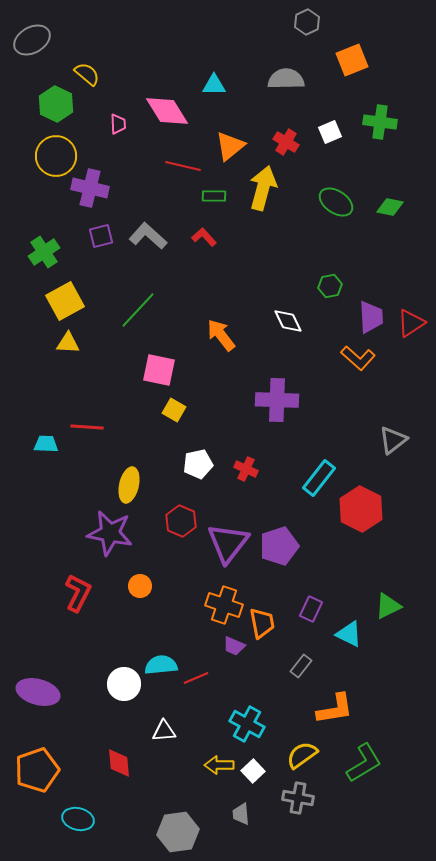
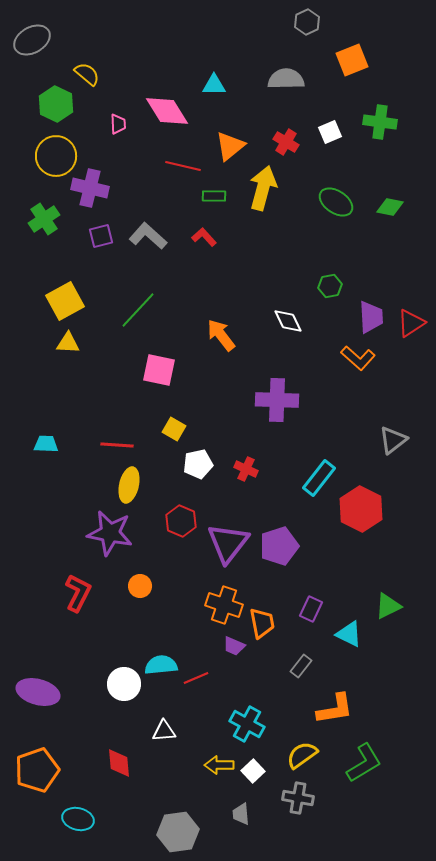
green cross at (44, 252): moved 33 px up
yellow square at (174, 410): moved 19 px down
red line at (87, 427): moved 30 px right, 18 px down
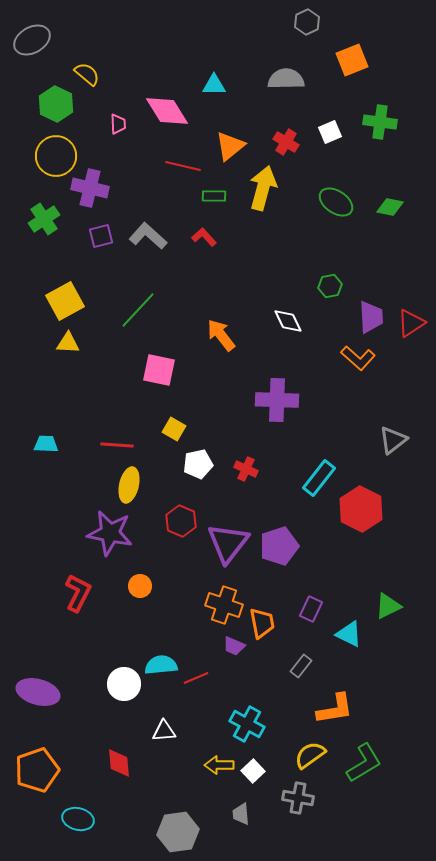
yellow semicircle at (302, 755): moved 8 px right
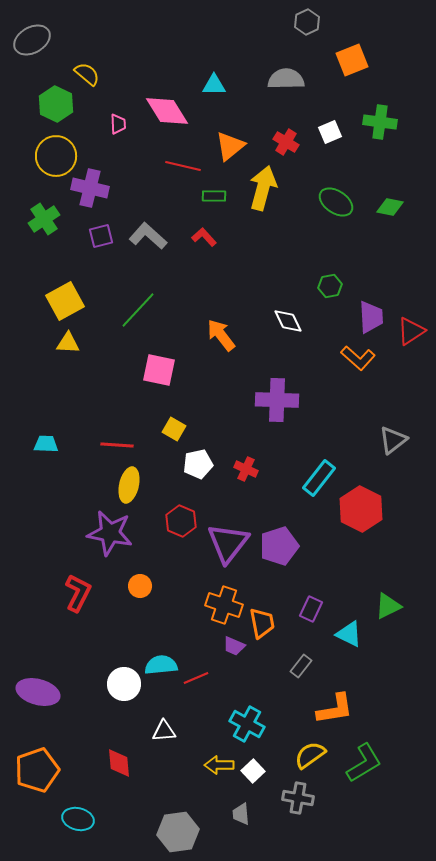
red triangle at (411, 323): moved 8 px down
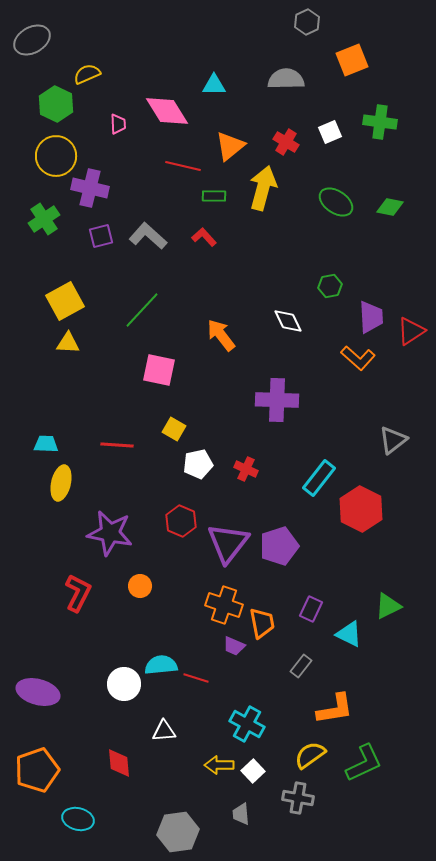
yellow semicircle at (87, 74): rotated 64 degrees counterclockwise
green line at (138, 310): moved 4 px right
yellow ellipse at (129, 485): moved 68 px left, 2 px up
red line at (196, 678): rotated 40 degrees clockwise
green L-shape at (364, 763): rotated 6 degrees clockwise
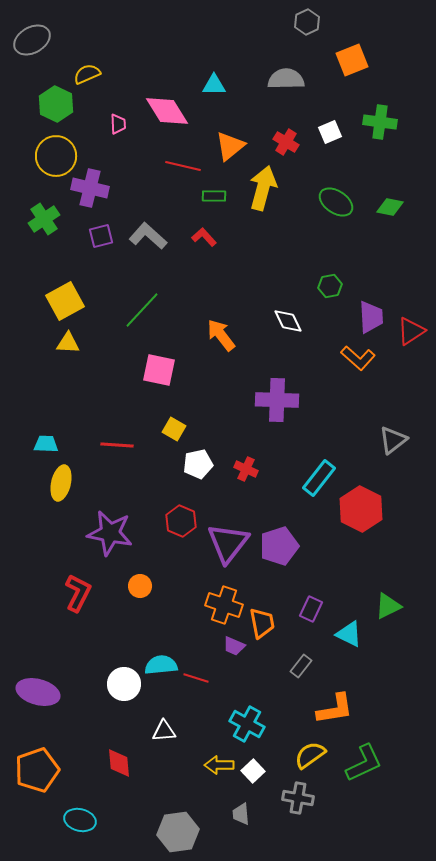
cyan ellipse at (78, 819): moved 2 px right, 1 px down
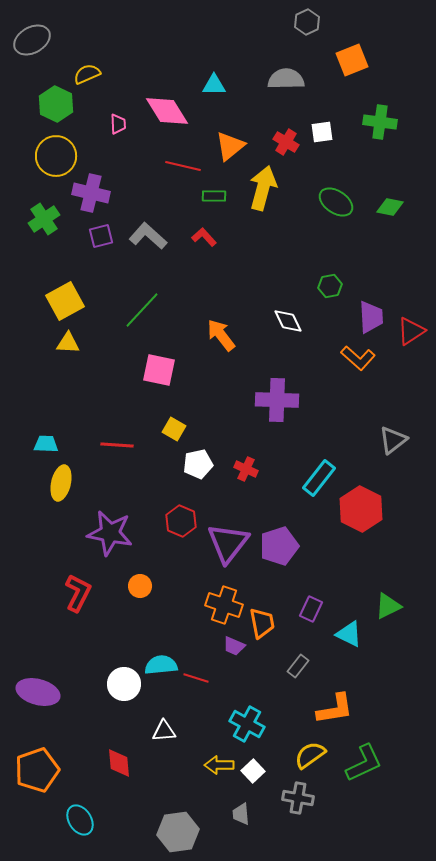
white square at (330, 132): moved 8 px left; rotated 15 degrees clockwise
purple cross at (90, 188): moved 1 px right, 5 px down
gray rectangle at (301, 666): moved 3 px left
cyan ellipse at (80, 820): rotated 44 degrees clockwise
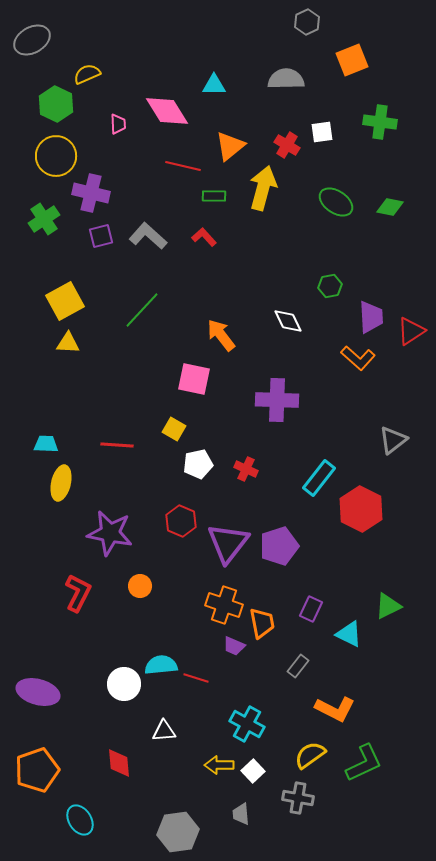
red cross at (286, 142): moved 1 px right, 3 px down
pink square at (159, 370): moved 35 px right, 9 px down
orange L-shape at (335, 709): rotated 36 degrees clockwise
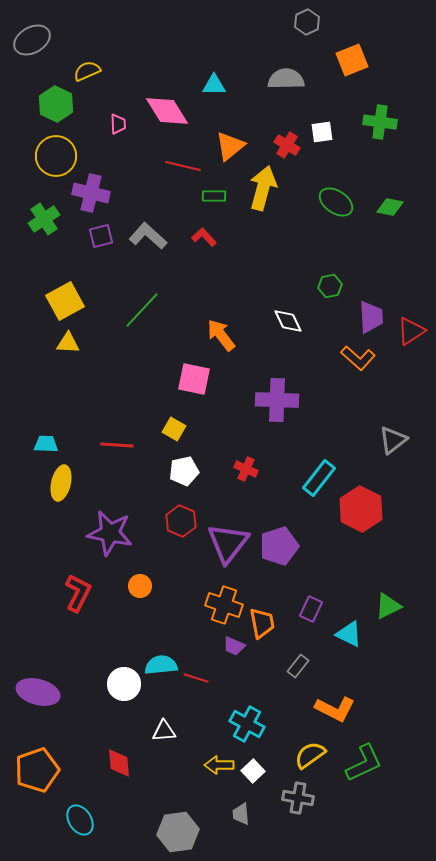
yellow semicircle at (87, 74): moved 3 px up
white pentagon at (198, 464): moved 14 px left, 7 px down
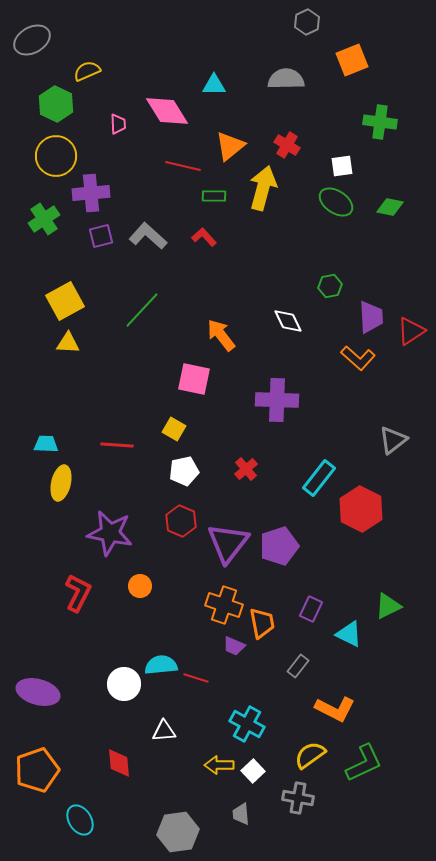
white square at (322, 132): moved 20 px right, 34 px down
purple cross at (91, 193): rotated 18 degrees counterclockwise
red cross at (246, 469): rotated 25 degrees clockwise
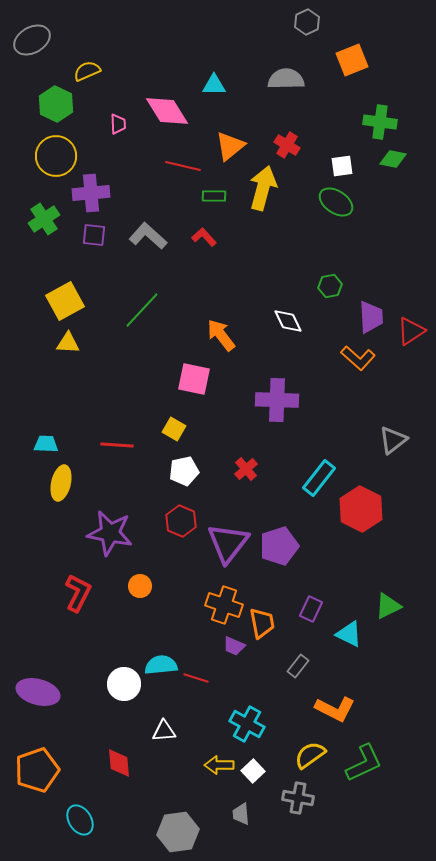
green diamond at (390, 207): moved 3 px right, 48 px up
purple square at (101, 236): moved 7 px left, 1 px up; rotated 20 degrees clockwise
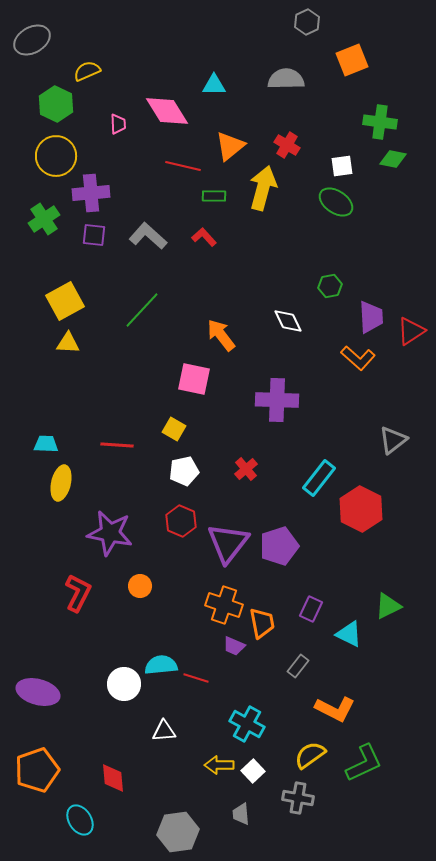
red diamond at (119, 763): moved 6 px left, 15 px down
